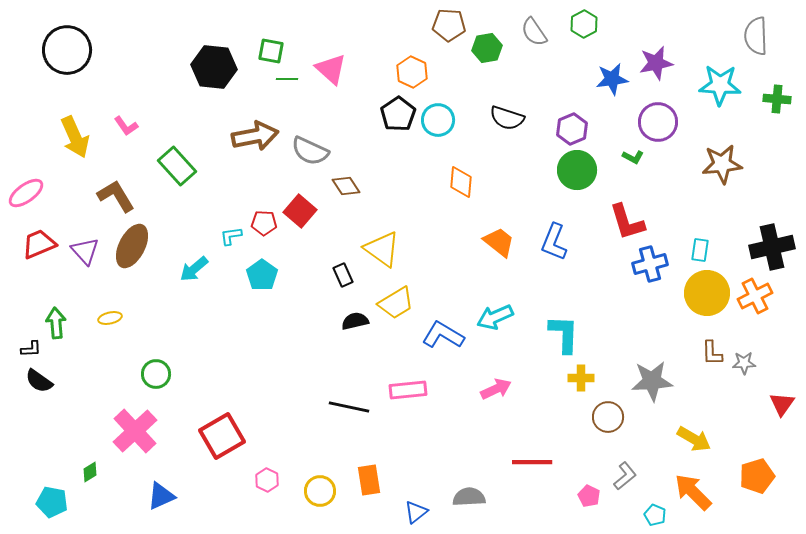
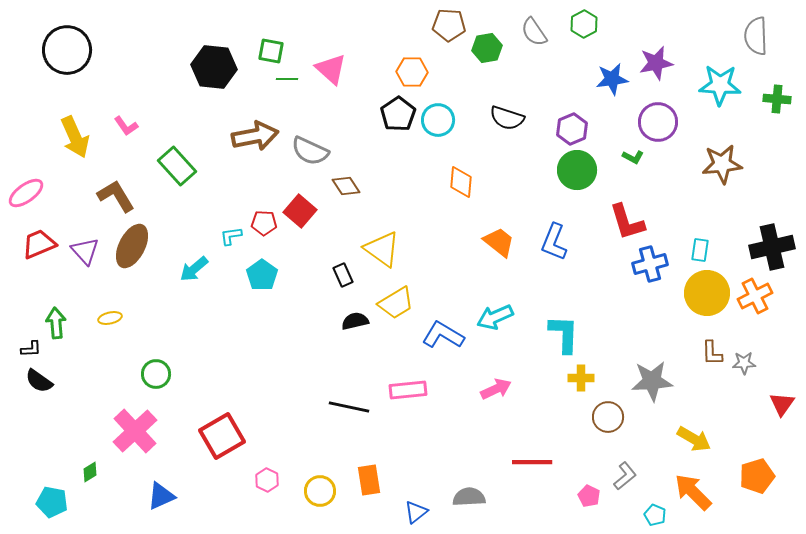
orange hexagon at (412, 72): rotated 24 degrees counterclockwise
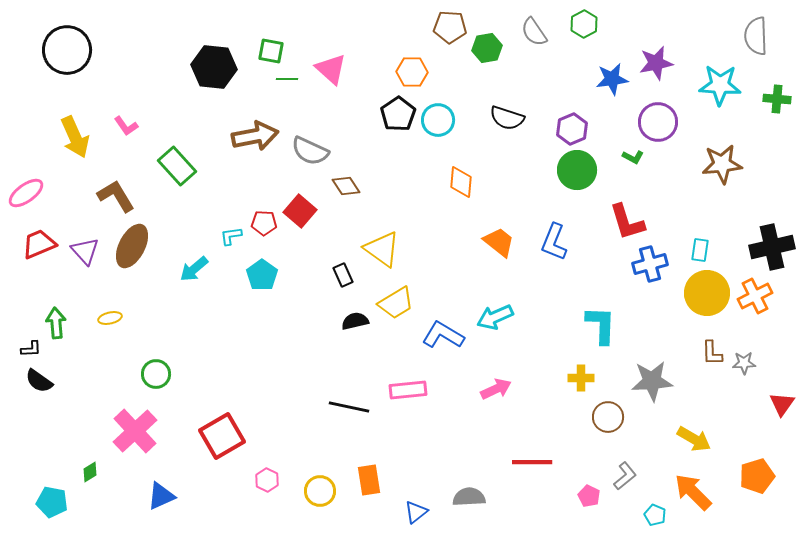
brown pentagon at (449, 25): moved 1 px right, 2 px down
cyan L-shape at (564, 334): moved 37 px right, 9 px up
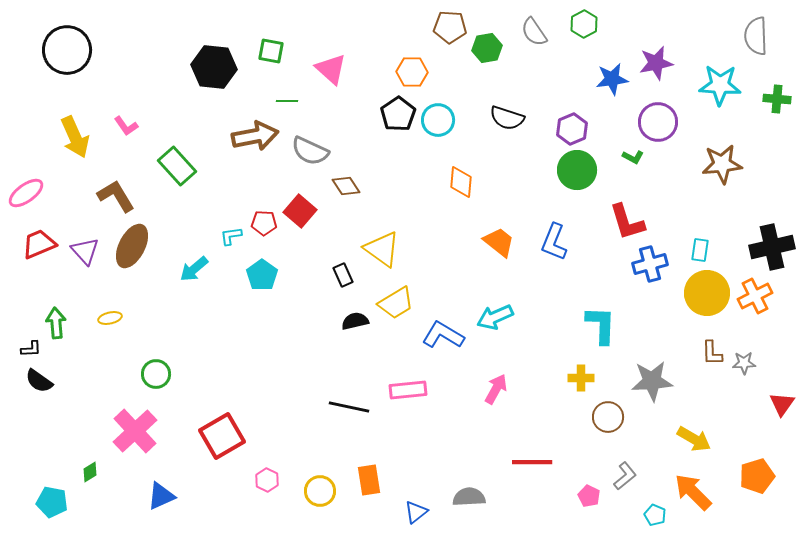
green line at (287, 79): moved 22 px down
pink arrow at (496, 389): rotated 36 degrees counterclockwise
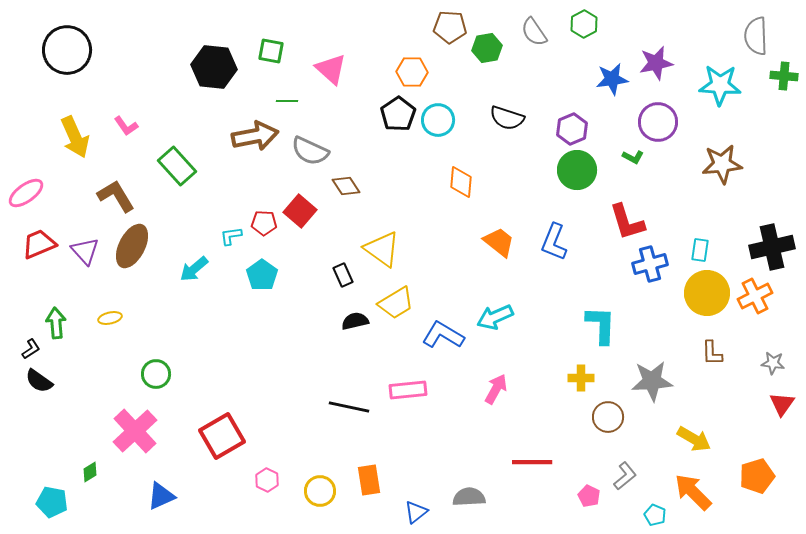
green cross at (777, 99): moved 7 px right, 23 px up
black L-shape at (31, 349): rotated 30 degrees counterclockwise
gray star at (744, 363): moved 29 px right; rotated 10 degrees clockwise
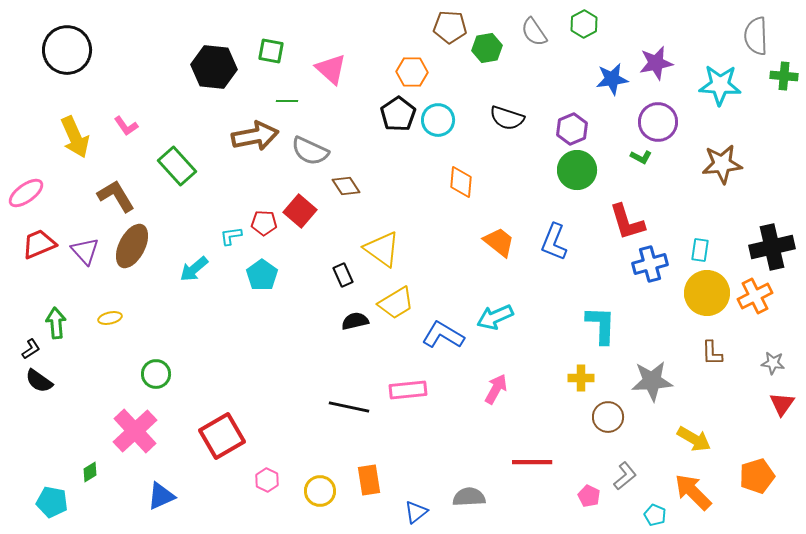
green L-shape at (633, 157): moved 8 px right
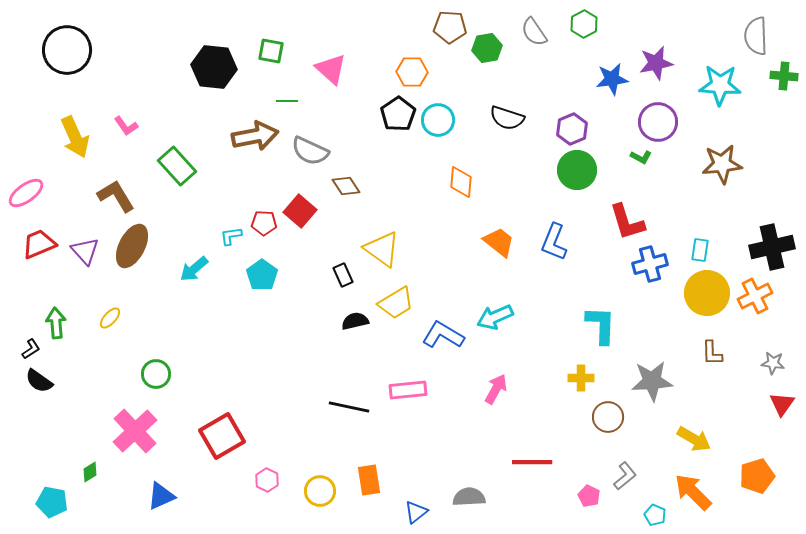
yellow ellipse at (110, 318): rotated 35 degrees counterclockwise
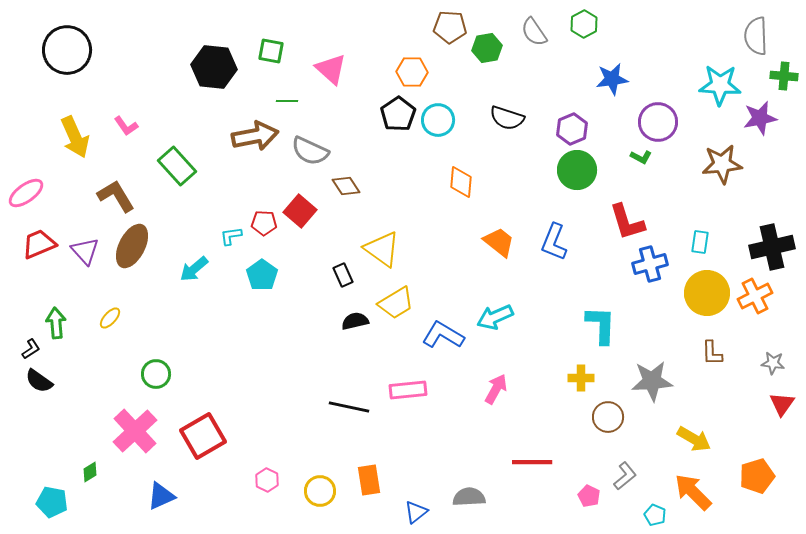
purple star at (656, 63): moved 104 px right, 55 px down
cyan rectangle at (700, 250): moved 8 px up
red square at (222, 436): moved 19 px left
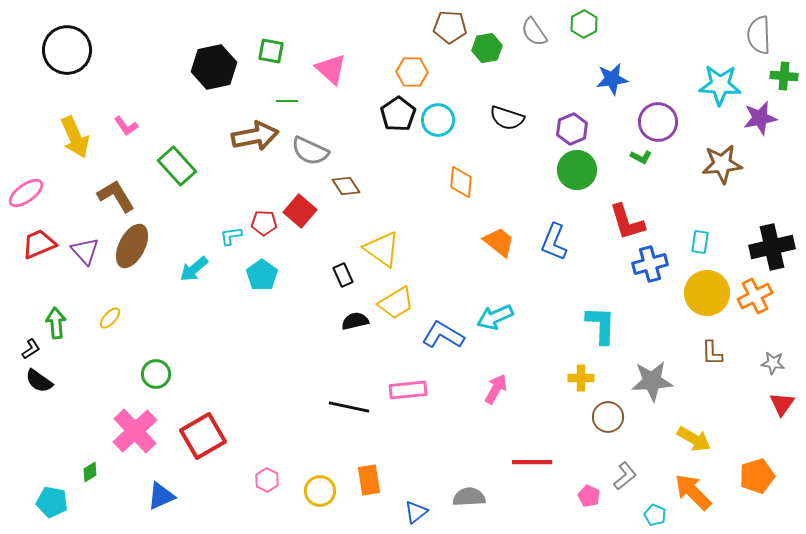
gray semicircle at (756, 36): moved 3 px right, 1 px up
black hexagon at (214, 67): rotated 18 degrees counterclockwise
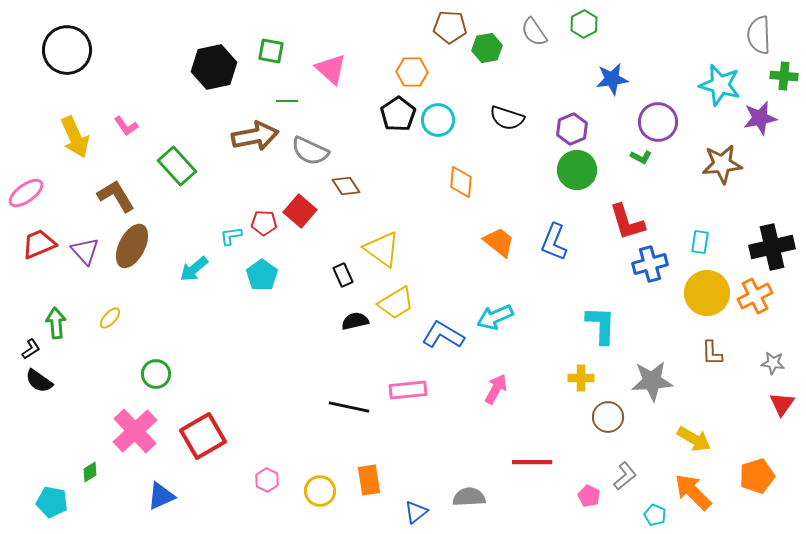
cyan star at (720, 85): rotated 12 degrees clockwise
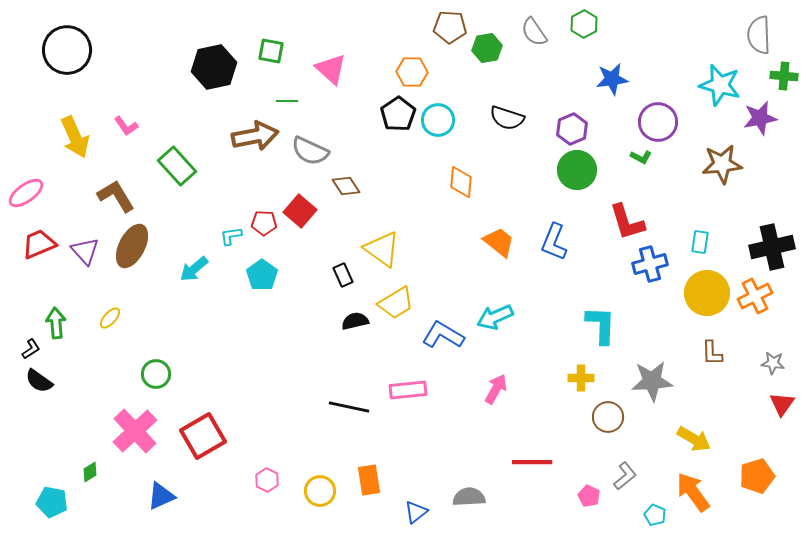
orange arrow at (693, 492): rotated 9 degrees clockwise
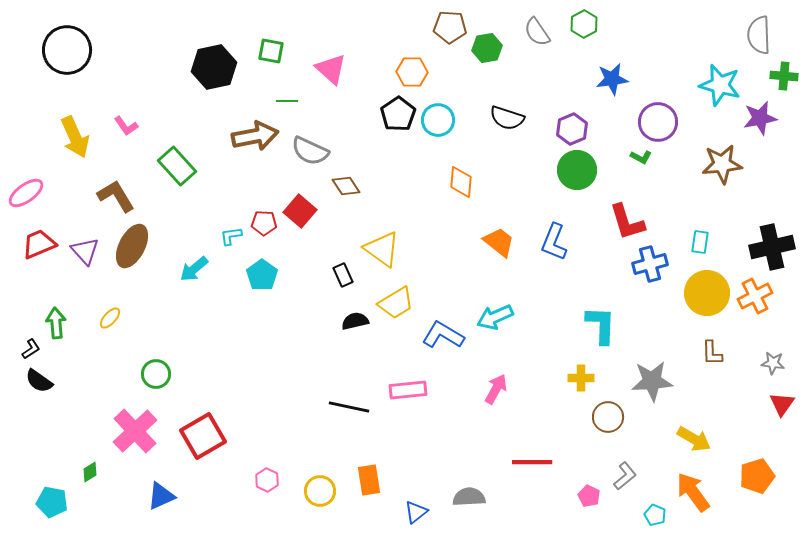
gray semicircle at (534, 32): moved 3 px right
